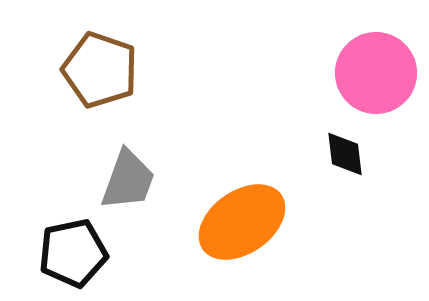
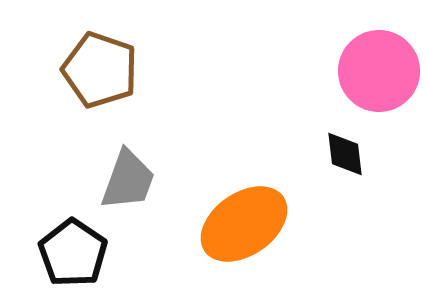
pink circle: moved 3 px right, 2 px up
orange ellipse: moved 2 px right, 2 px down
black pentagon: rotated 26 degrees counterclockwise
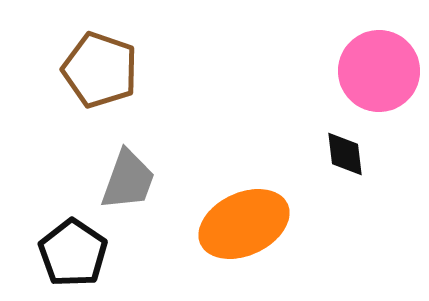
orange ellipse: rotated 10 degrees clockwise
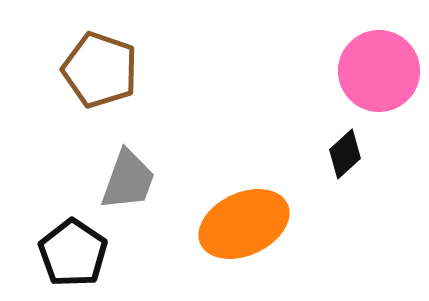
black diamond: rotated 54 degrees clockwise
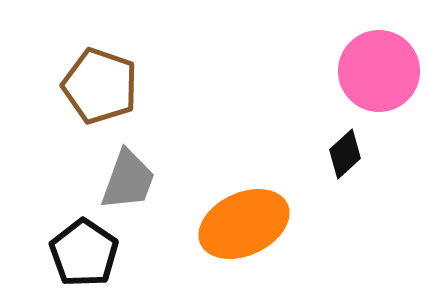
brown pentagon: moved 16 px down
black pentagon: moved 11 px right
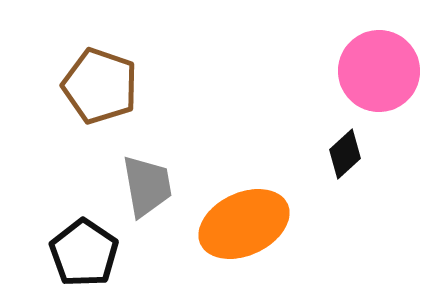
gray trapezoid: moved 19 px right, 6 px down; rotated 30 degrees counterclockwise
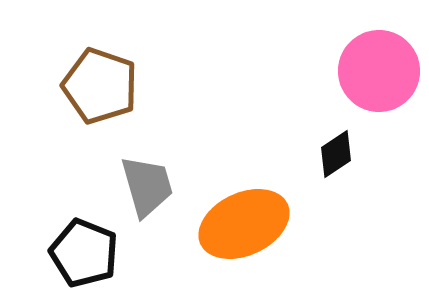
black diamond: moved 9 px left; rotated 9 degrees clockwise
gray trapezoid: rotated 6 degrees counterclockwise
black pentagon: rotated 12 degrees counterclockwise
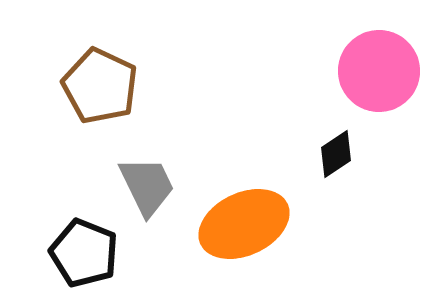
brown pentagon: rotated 6 degrees clockwise
gray trapezoid: rotated 10 degrees counterclockwise
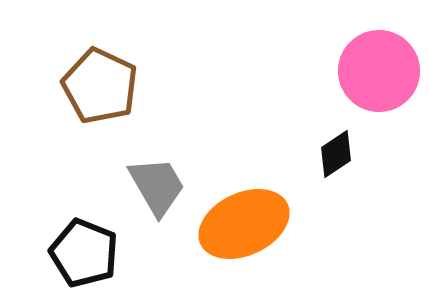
gray trapezoid: moved 10 px right; rotated 4 degrees counterclockwise
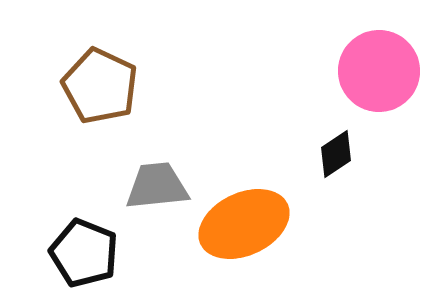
gray trapezoid: rotated 66 degrees counterclockwise
